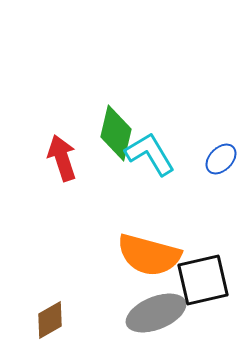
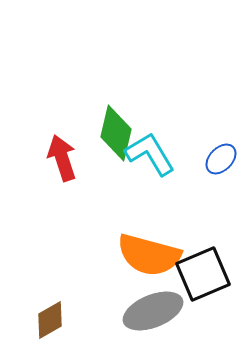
black square: moved 6 px up; rotated 10 degrees counterclockwise
gray ellipse: moved 3 px left, 2 px up
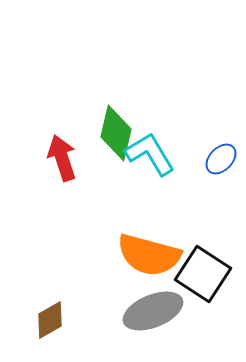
black square: rotated 34 degrees counterclockwise
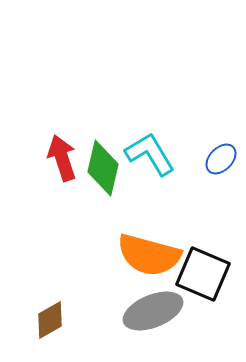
green diamond: moved 13 px left, 35 px down
black square: rotated 10 degrees counterclockwise
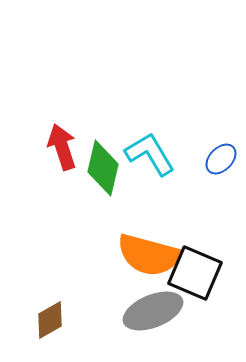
red arrow: moved 11 px up
black square: moved 8 px left, 1 px up
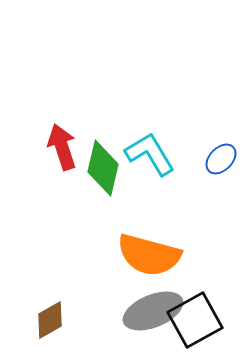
black square: moved 47 px down; rotated 38 degrees clockwise
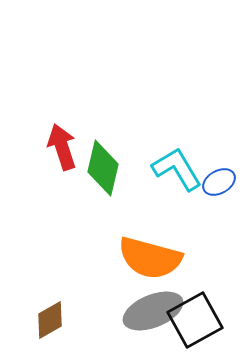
cyan L-shape: moved 27 px right, 15 px down
blue ellipse: moved 2 px left, 23 px down; rotated 16 degrees clockwise
orange semicircle: moved 1 px right, 3 px down
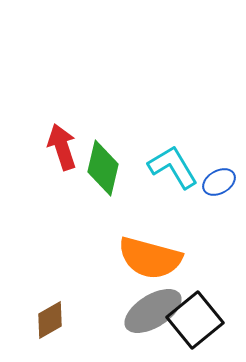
cyan L-shape: moved 4 px left, 2 px up
gray ellipse: rotated 10 degrees counterclockwise
black square: rotated 10 degrees counterclockwise
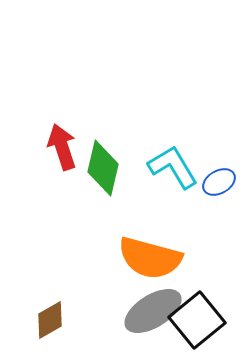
black square: moved 2 px right
